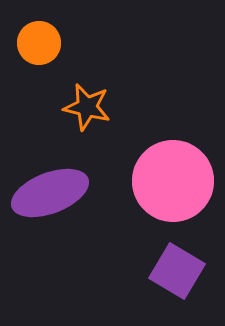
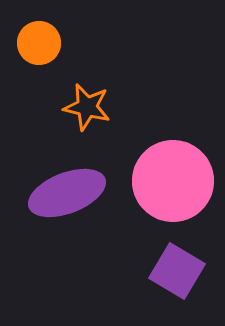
purple ellipse: moved 17 px right
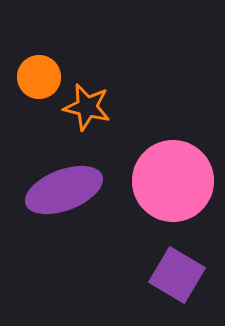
orange circle: moved 34 px down
purple ellipse: moved 3 px left, 3 px up
purple square: moved 4 px down
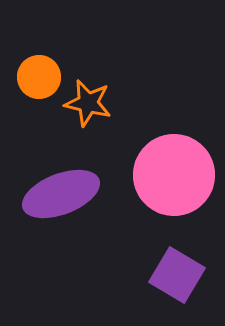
orange star: moved 1 px right, 4 px up
pink circle: moved 1 px right, 6 px up
purple ellipse: moved 3 px left, 4 px down
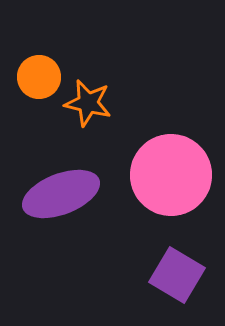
pink circle: moved 3 px left
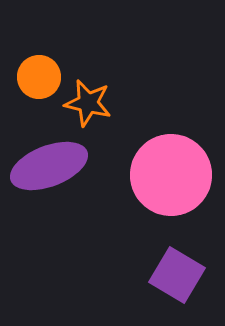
purple ellipse: moved 12 px left, 28 px up
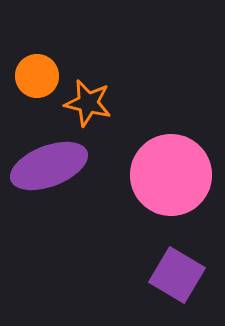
orange circle: moved 2 px left, 1 px up
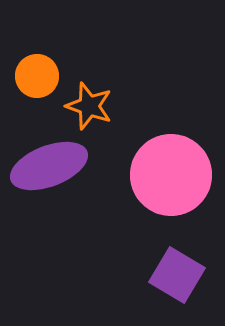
orange star: moved 1 px right, 3 px down; rotated 6 degrees clockwise
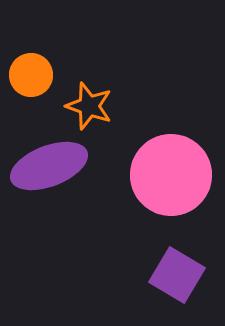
orange circle: moved 6 px left, 1 px up
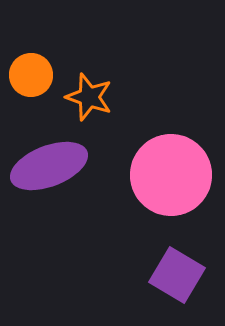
orange star: moved 9 px up
